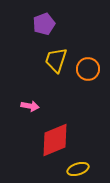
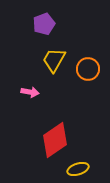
yellow trapezoid: moved 2 px left; rotated 12 degrees clockwise
pink arrow: moved 14 px up
red diamond: rotated 12 degrees counterclockwise
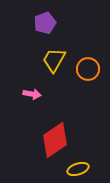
purple pentagon: moved 1 px right, 1 px up
pink arrow: moved 2 px right, 2 px down
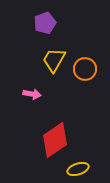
orange circle: moved 3 px left
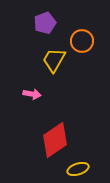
orange circle: moved 3 px left, 28 px up
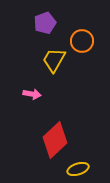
red diamond: rotated 9 degrees counterclockwise
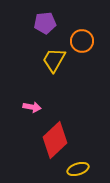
purple pentagon: rotated 15 degrees clockwise
pink arrow: moved 13 px down
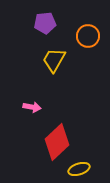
orange circle: moved 6 px right, 5 px up
red diamond: moved 2 px right, 2 px down
yellow ellipse: moved 1 px right
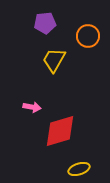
red diamond: moved 3 px right, 11 px up; rotated 27 degrees clockwise
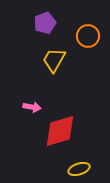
purple pentagon: rotated 15 degrees counterclockwise
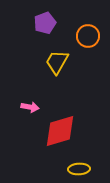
yellow trapezoid: moved 3 px right, 2 px down
pink arrow: moved 2 px left
yellow ellipse: rotated 15 degrees clockwise
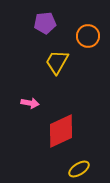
purple pentagon: rotated 15 degrees clockwise
pink arrow: moved 4 px up
red diamond: moved 1 px right; rotated 9 degrees counterclockwise
yellow ellipse: rotated 30 degrees counterclockwise
